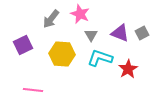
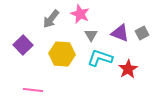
purple square: rotated 18 degrees counterclockwise
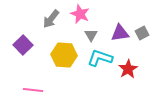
purple triangle: rotated 30 degrees counterclockwise
yellow hexagon: moved 2 px right, 1 px down
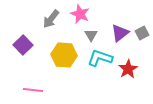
purple triangle: rotated 30 degrees counterclockwise
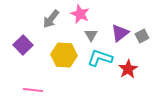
gray square: moved 3 px down
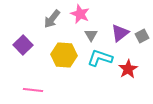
gray arrow: moved 1 px right
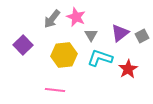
pink star: moved 4 px left, 3 px down
yellow hexagon: rotated 10 degrees counterclockwise
pink line: moved 22 px right
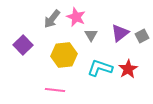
cyan L-shape: moved 10 px down
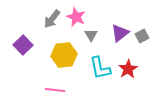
cyan L-shape: rotated 120 degrees counterclockwise
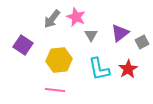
gray square: moved 6 px down
purple square: rotated 12 degrees counterclockwise
yellow hexagon: moved 5 px left, 5 px down
cyan L-shape: moved 1 px left, 1 px down
